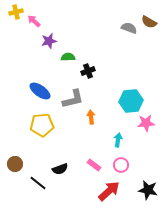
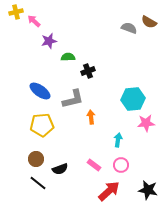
cyan hexagon: moved 2 px right, 2 px up
brown circle: moved 21 px right, 5 px up
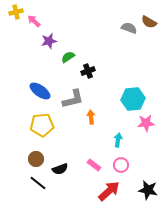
green semicircle: rotated 32 degrees counterclockwise
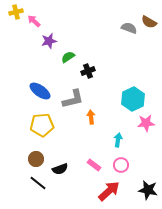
cyan hexagon: rotated 20 degrees counterclockwise
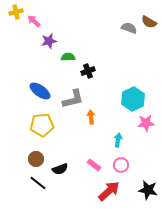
green semicircle: rotated 32 degrees clockwise
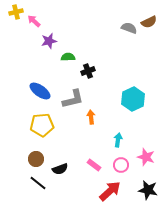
brown semicircle: rotated 56 degrees counterclockwise
pink star: moved 34 px down; rotated 24 degrees clockwise
red arrow: moved 1 px right
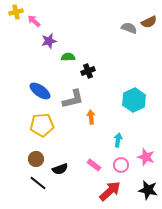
cyan hexagon: moved 1 px right, 1 px down
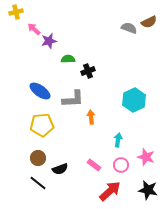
pink arrow: moved 8 px down
green semicircle: moved 2 px down
gray L-shape: rotated 10 degrees clockwise
brown circle: moved 2 px right, 1 px up
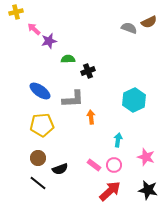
pink circle: moved 7 px left
